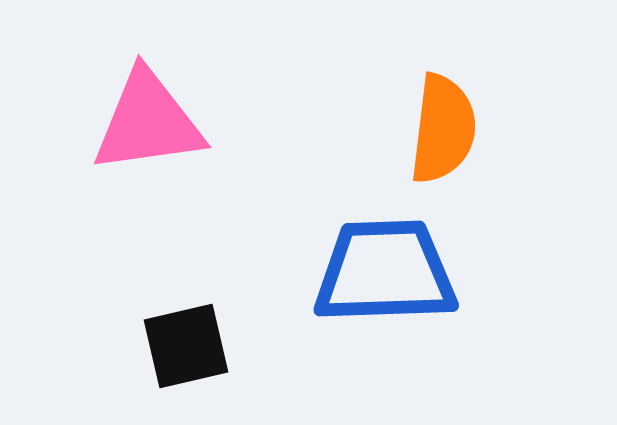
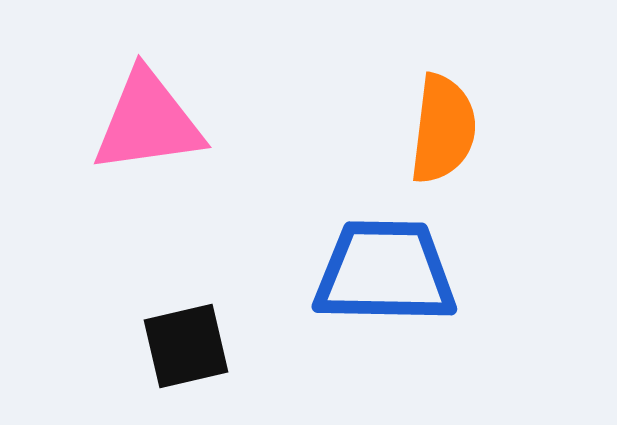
blue trapezoid: rotated 3 degrees clockwise
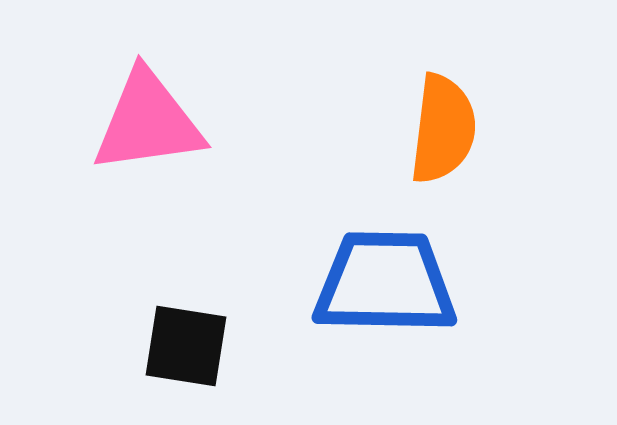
blue trapezoid: moved 11 px down
black square: rotated 22 degrees clockwise
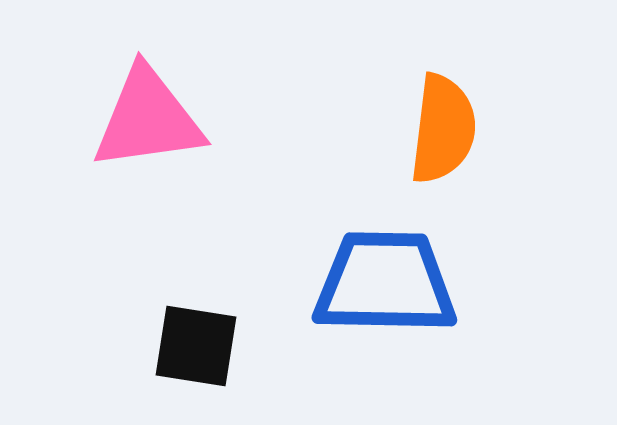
pink triangle: moved 3 px up
black square: moved 10 px right
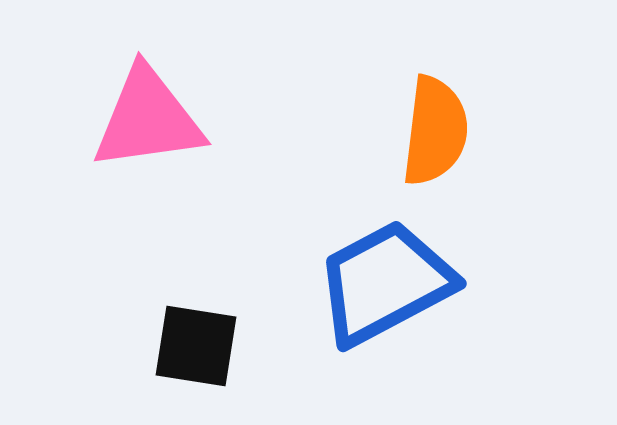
orange semicircle: moved 8 px left, 2 px down
blue trapezoid: rotated 29 degrees counterclockwise
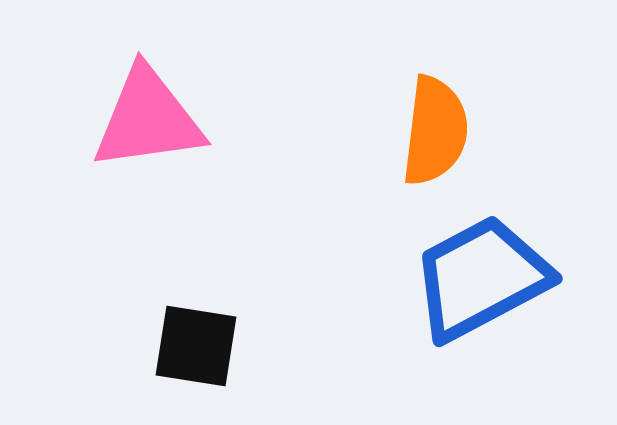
blue trapezoid: moved 96 px right, 5 px up
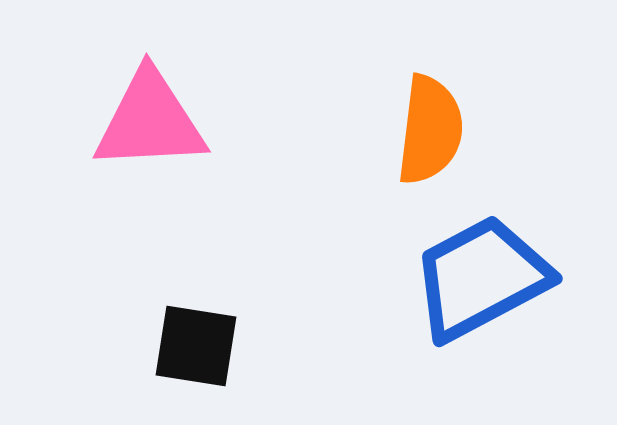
pink triangle: moved 2 px right, 2 px down; rotated 5 degrees clockwise
orange semicircle: moved 5 px left, 1 px up
